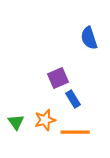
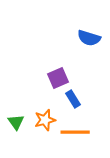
blue semicircle: rotated 55 degrees counterclockwise
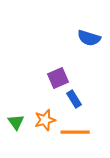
blue rectangle: moved 1 px right
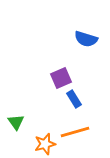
blue semicircle: moved 3 px left, 1 px down
purple square: moved 3 px right
orange star: moved 24 px down
orange line: rotated 16 degrees counterclockwise
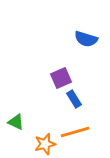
green triangle: rotated 30 degrees counterclockwise
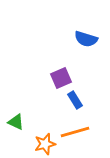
blue rectangle: moved 1 px right, 1 px down
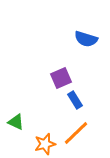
orange line: moved 1 px right, 1 px down; rotated 28 degrees counterclockwise
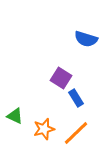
purple square: rotated 35 degrees counterclockwise
blue rectangle: moved 1 px right, 2 px up
green triangle: moved 1 px left, 6 px up
orange star: moved 1 px left, 15 px up
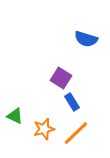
blue rectangle: moved 4 px left, 4 px down
